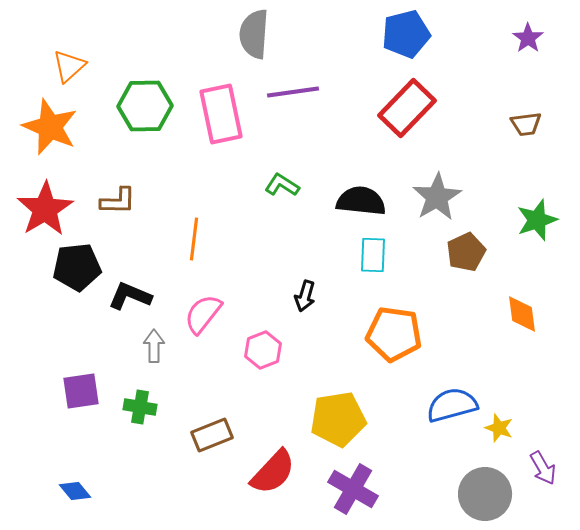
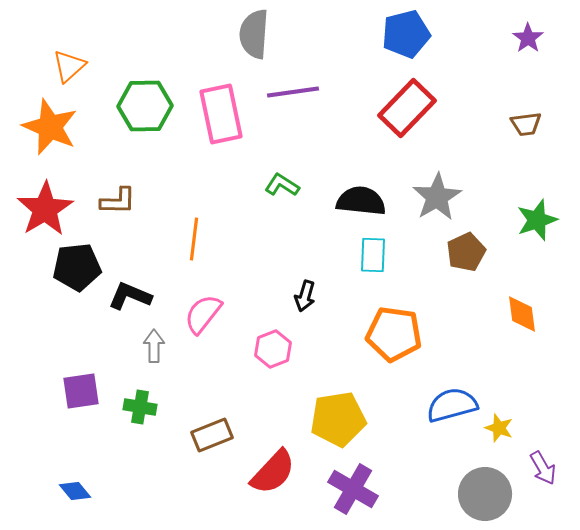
pink hexagon: moved 10 px right, 1 px up
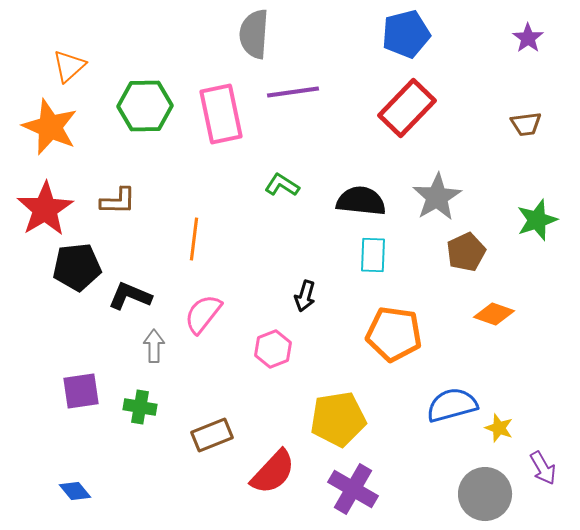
orange diamond: moved 28 px left; rotated 63 degrees counterclockwise
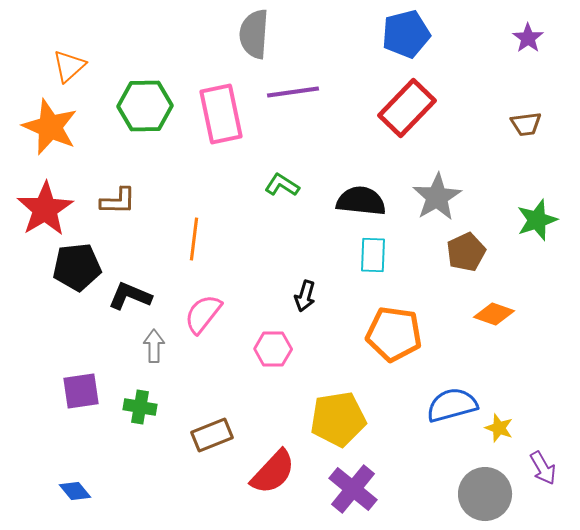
pink hexagon: rotated 21 degrees clockwise
purple cross: rotated 9 degrees clockwise
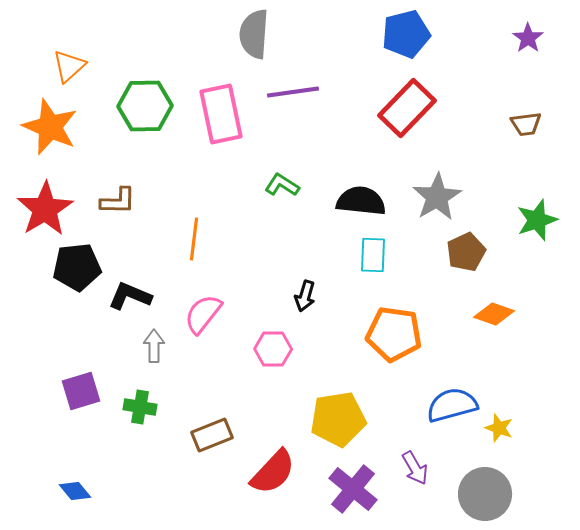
purple square: rotated 9 degrees counterclockwise
purple arrow: moved 128 px left
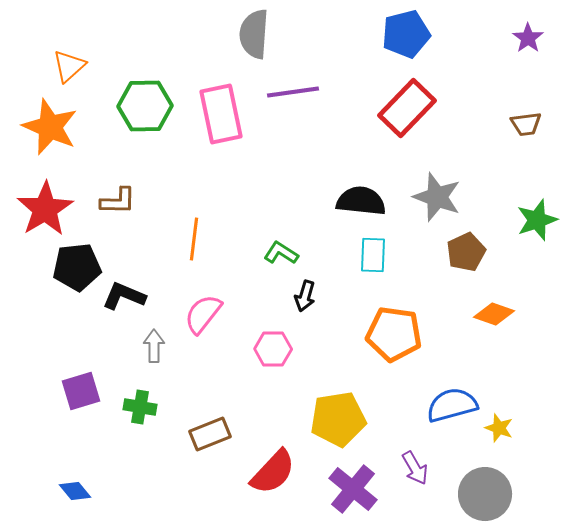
green L-shape: moved 1 px left, 68 px down
gray star: rotated 21 degrees counterclockwise
black L-shape: moved 6 px left
brown rectangle: moved 2 px left, 1 px up
